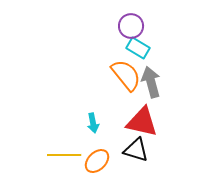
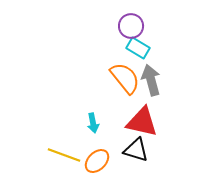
orange semicircle: moved 1 px left, 3 px down
gray arrow: moved 2 px up
yellow line: rotated 20 degrees clockwise
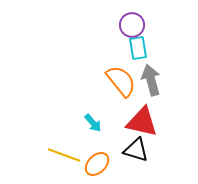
purple circle: moved 1 px right, 1 px up
cyan rectangle: rotated 50 degrees clockwise
orange semicircle: moved 4 px left, 3 px down
cyan arrow: rotated 30 degrees counterclockwise
orange ellipse: moved 3 px down
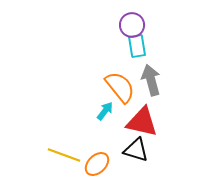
cyan rectangle: moved 1 px left, 2 px up
orange semicircle: moved 1 px left, 6 px down
cyan arrow: moved 12 px right, 12 px up; rotated 102 degrees counterclockwise
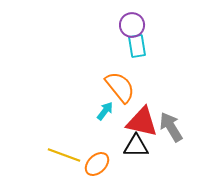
gray arrow: moved 20 px right, 47 px down; rotated 16 degrees counterclockwise
black triangle: moved 4 px up; rotated 16 degrees counterclockwise
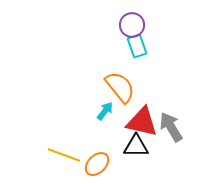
cyan rectangle: rotated 10 degrees counterclockwise
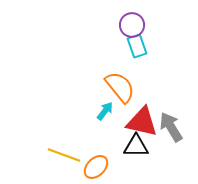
orange ellipse: moved 1 px left, 3 px down
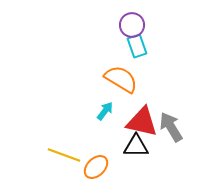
orange semicircle: moved 1 px right, 8 px up; rotated 20 degrees counterclockwise
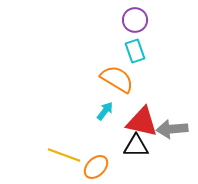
purple circle: moved 3 px right, 5 px up
cyan rectangle: moved 2 px left, 5 px down
orange semicircle: moved 4 px left
gray arrow: moved 1 px right, 2 px down; rotated 64 degrees counterclockwise
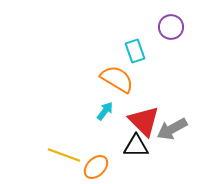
purple circle: moved 36 px right, 7 px down
red triangle: moved 2 px right, 1 px up; rotated 32 degrees clockwise
gray arrow: rotated 24 degrees counterclockwise
